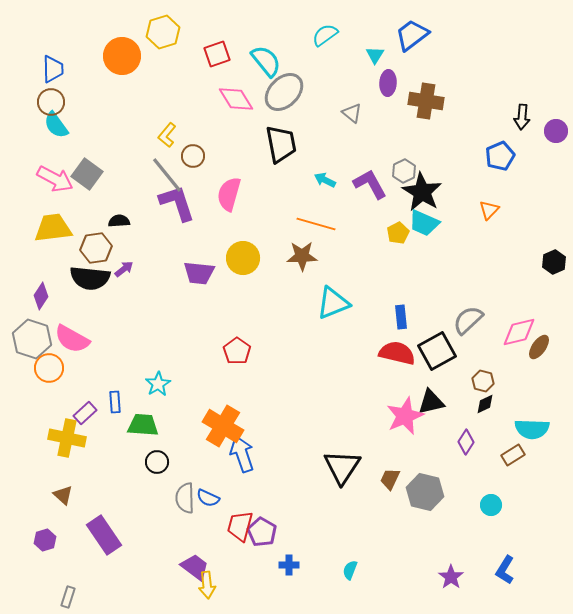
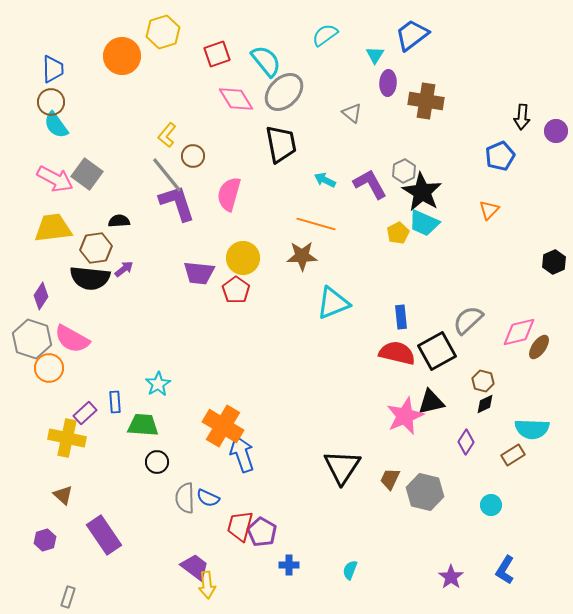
red pentagon at (237, 351): moved 1 px left, 61 px up
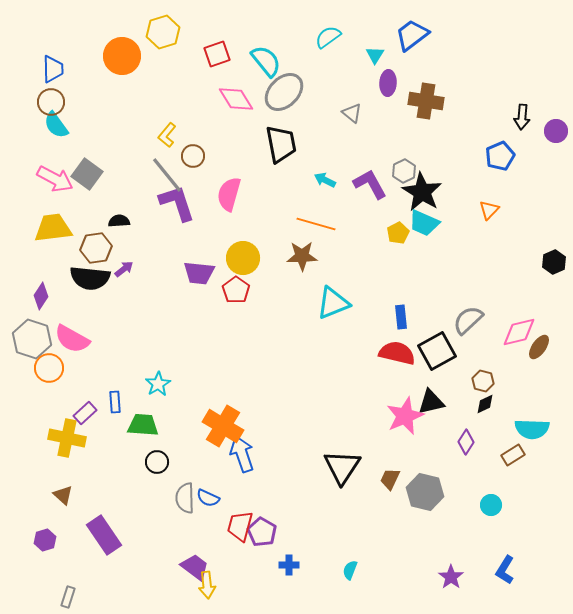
cyan semicircle at (325, 35): moved 3 px right, 2 px down
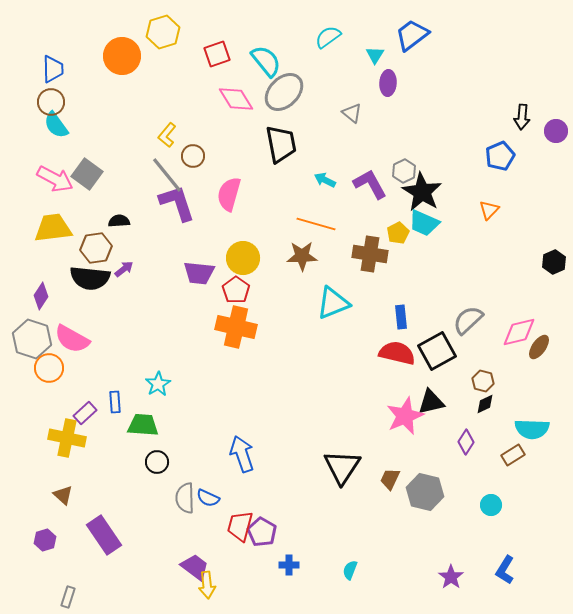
brown cross at (426, 101): moved 56 px left, 153 px down
orange cross at (223, 426): moved 13 px right, 99 px up; rotated 18 degrees counterclockwise
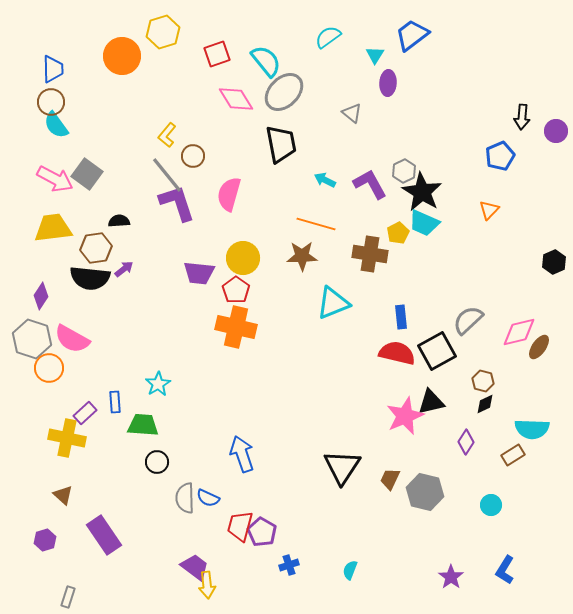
blue cross at (289, 565): rotated 18 degrees counterclockwise
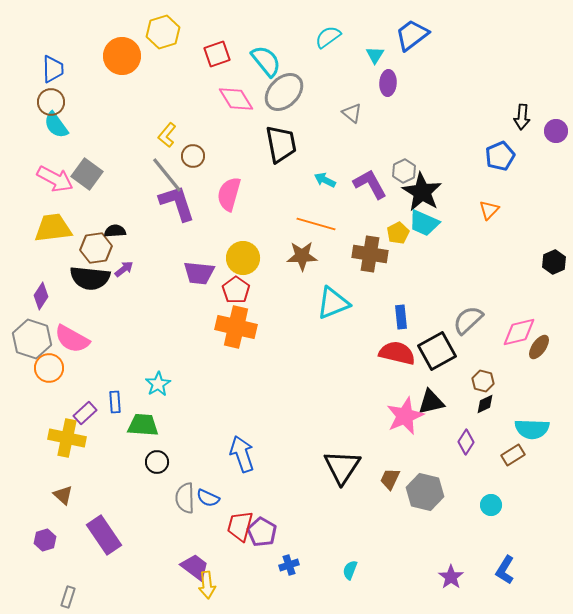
black semicircle at (119, 221): moved 4 px left, 10 px down
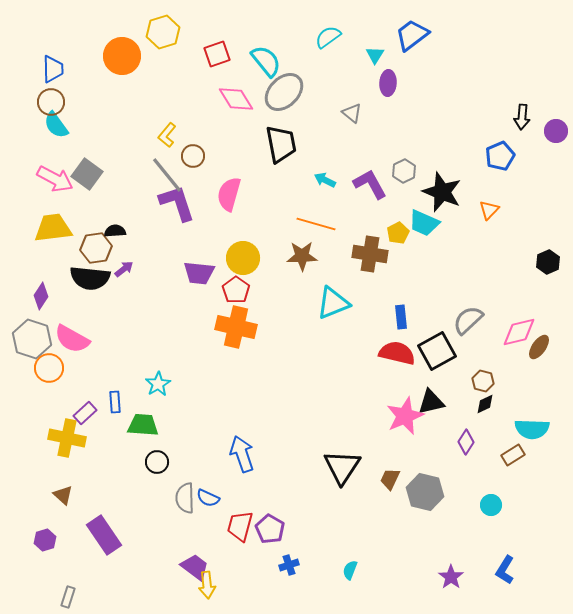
black star at (422, 192): moved 20 px right; rotated 9 degrees counterclockwise
black hexagon at (554, 262): moved 6 px left
purple pentagon at (262, 532): moved 8 px right, 3 px up
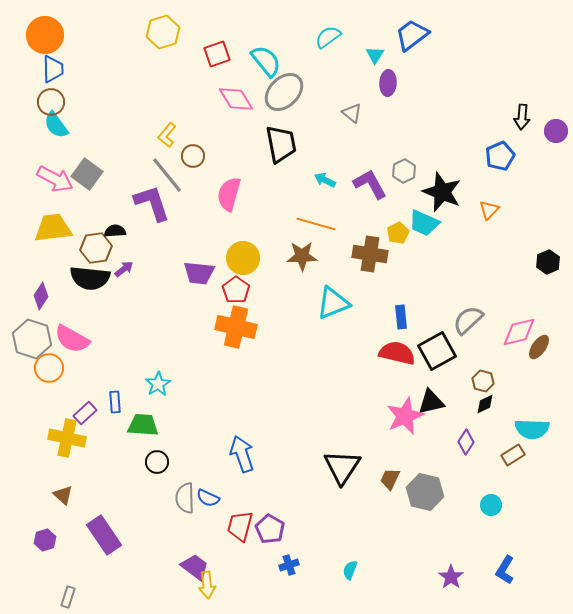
orange circle at (122, 56): moved 77 px left, 21 px up
purple L-shape at (177, 203): moved 25 px left
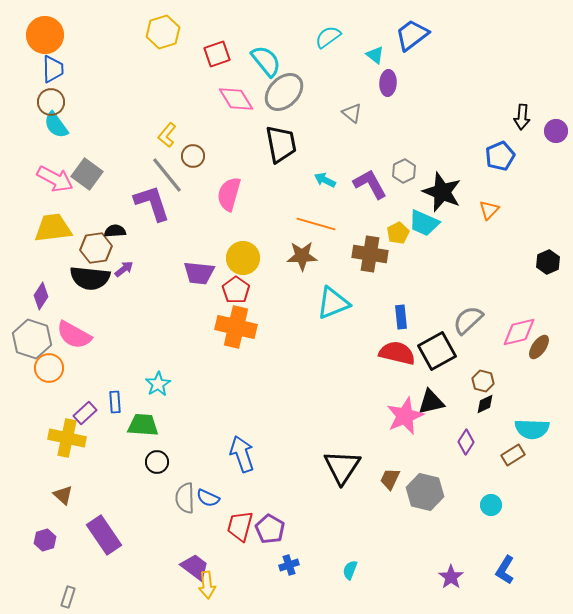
cyan triangle at (375, 55): rotated 24 degrees counterclockwise
pink semicircle at (72, 339): moved 2 px right, 4 px up
